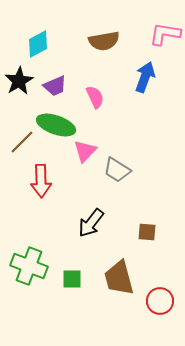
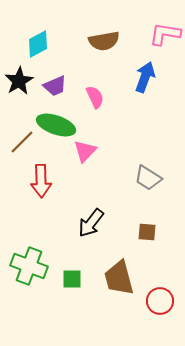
gray trapezoid: moved 31 px right, 8 px down
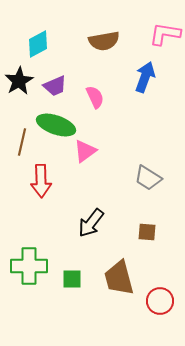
brown line: rotated 32 degrees counterclockwise
pink triangle: rotated 10 degrees clockwise
green cross: rotated 21 degrees counterclockwise
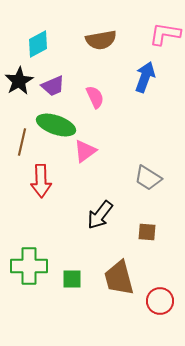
brown semicircle: moved 3 px left, 1 px up
purple trapezoid: moved 2 px left
black arrow: moved 9 px right, 8 px up
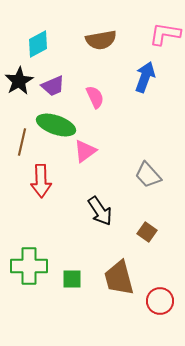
gray trapezoid: moved 3 px up; rotated 16 degrees clockwise
black arrow: moved 4 px up; rotated 72 degrees counterclockwise
brown square: rotated 30 degrees clockwise
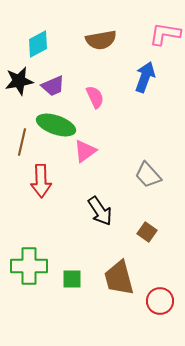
black star: rotated 20 degrees clockwise
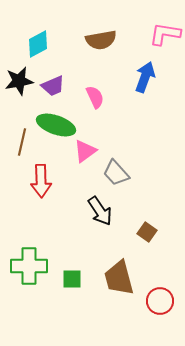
gray trapezoid: moved 32 px left, 2 px up
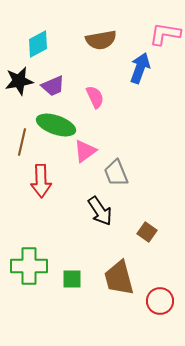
blue arrow: moved 5 px left, 9 px up
gray trapezoid: rotated 20 degrees clockwise
